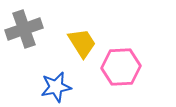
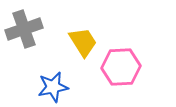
yellow trapezoid: moved 1 px right, 1 px up
blue star: moved 3 px left
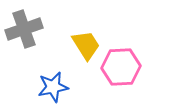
yellow trapezoid: moved 3 px right, 3 px down
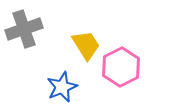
pink hexagon: rotated 24 degrees counterclockwise
blue star: moved 9 px right; rotated 12 degrees counterclockwise
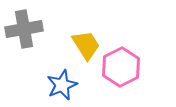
gray cross: rotated 9 degrees clockwise
blue star: moved 2 px up
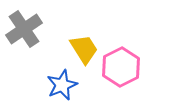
gray cross: rotated 24 degrees counterclockwise
yellow trapezoid: moved 2 px left, 4 px down
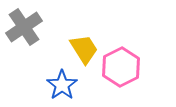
gray cross: moved 2 px up
blue star: rotated 12 degrees counterclockwise
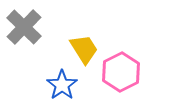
gray cross: rotated 12 degrees counterclockwise
pink hexagon: moved 5 px down
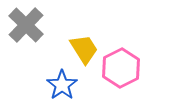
gray cross: moved 2 px right, 2 px up
pink hexagon: moved 4 px up
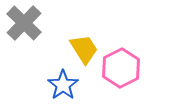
gray cross: moved 2 px left, 2 px up
blue star: moved 1 px right
